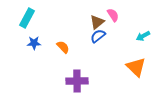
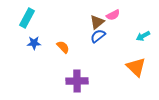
pink semicircle: rotated 96 degrees clockwise
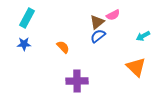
blue star: moved 10 px left, 1 px down
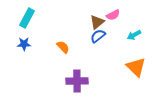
cyan arrow: moved 9 px left, 1 px up
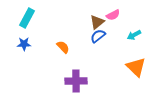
purple cross: moved 1 px left
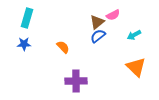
cyan rectangle: rotated 12 degrees counterclockwise
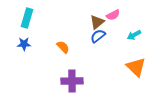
purple cross: moved 4 px left
